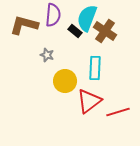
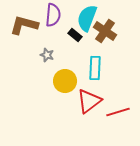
black rectangle: moved 4 px down
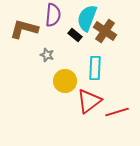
brown L-shape: moved 4 px down
red line: moved 1 px left
